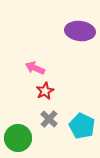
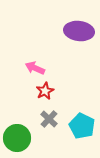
purple ellipse: moved 1 px left
green circle: moved 1 px left
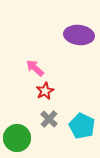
purple ellipse: moved 4 px down
pink arrow: rotated 18 degrees clockwise
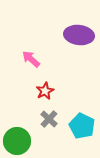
pink arrow: moved 4 px left, 9 px up
green circle: moved 3 px down
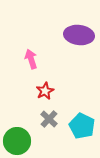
pink arrow: rotated 30 degrees clockwise
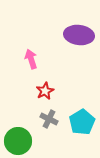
gray cross: rotated 18 degrees counterclockwise
cyan pentagon: moved 4 px up; rotated 15 degrees clockwise
green circle: moved 1 px right
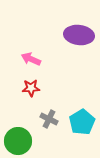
pink arrow: rotated 48 degrees counterclockwise
red star: moved 14 px left, 3 px up; rotated 24 degrees clockwise
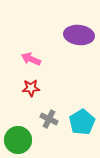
green circle: moved 1 px up
